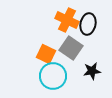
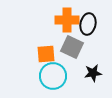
orange cross: rotated 25 degrees counterclockwise
gray square: moved 1 px right, 1 px up; rotated 10 degrees counterclockwise
orange square: rotated 30 degrees counterclockwise
black star: moved 1 px right, 2 px down
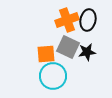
orange cross: rotated 20 degrees counterclockwise
black ellipse: moved 4 px up
gray square: moved 4 px left
black star: moved 6 px left, 21 px up
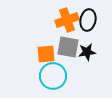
gray square: rotated 15 degrees counterclockwise
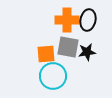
orange cross: rotated 20 degrees clockwise
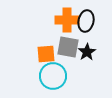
black ellipse: moved 2 px left, 1 px down
black star: rotated 24 degrees counterclockwise
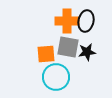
orange cross: moved 1 px down
black star: rotated 24 degrees clockwise
cyan circle: moved 3 px right, 1 px down
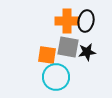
orange square: moved 1 px right, 1 px down; rotated 12 degrees clockwise
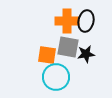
black star: moved 1 px left, 2 px down
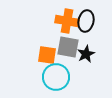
orange cross: rotated 10 degrees clockwise
black star: rotated 18 degrees counterclockwise
